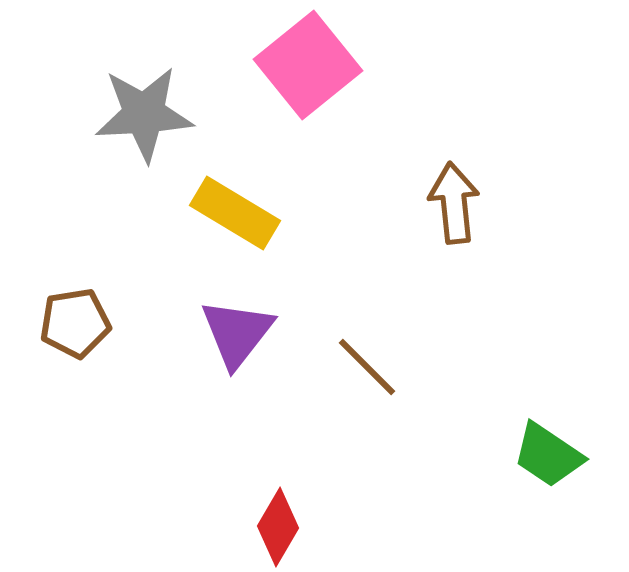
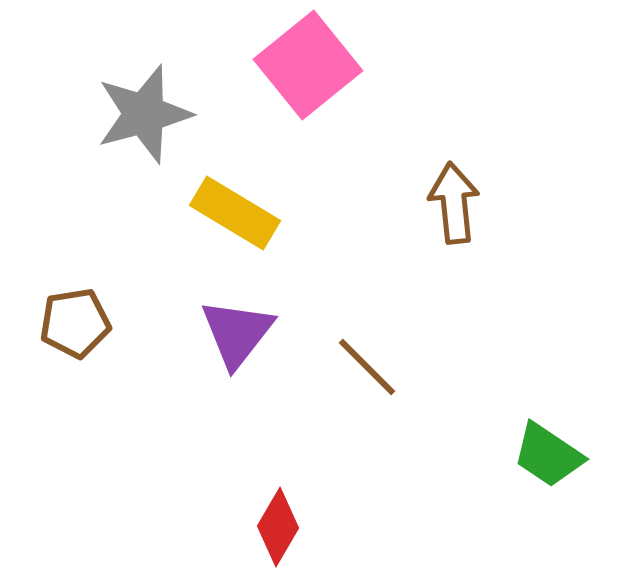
gray star: rotated 12 degrees counterclockwise
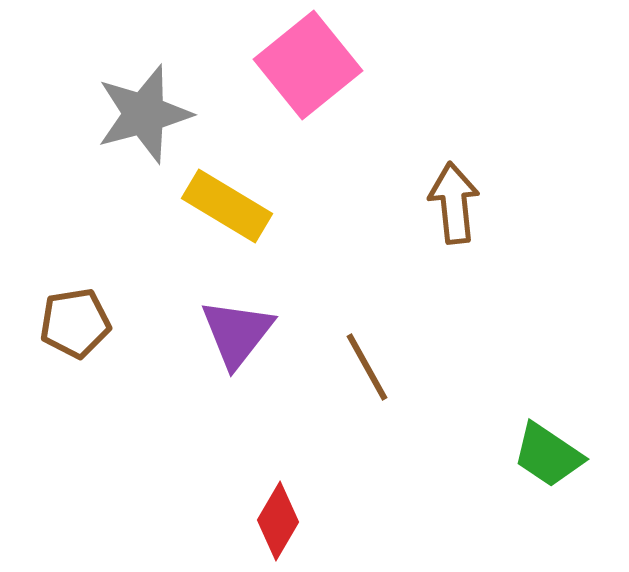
yellow rectangle: moved 8 px left, 7 px up
brown line: rotated 16 degrees clockwise
red diamond: moved 6 px up
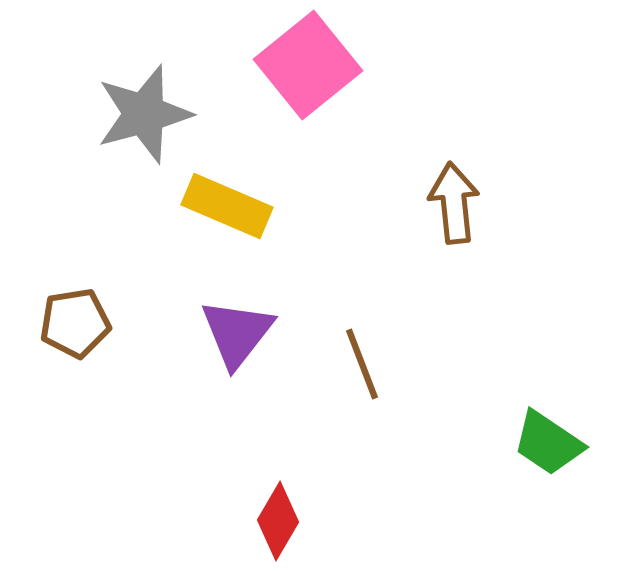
yellow rectangle: rotated 8 degrees counterclockwise
brown line: moved 5 px left, 3 px up; rotated 8 degrees clockwise
green trapezoid: moved 12 px up
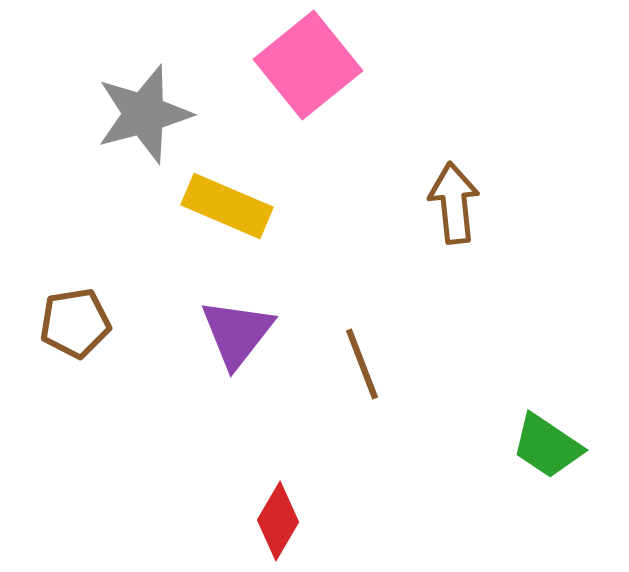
green trapezoid: moved 1 px left, 3 px down
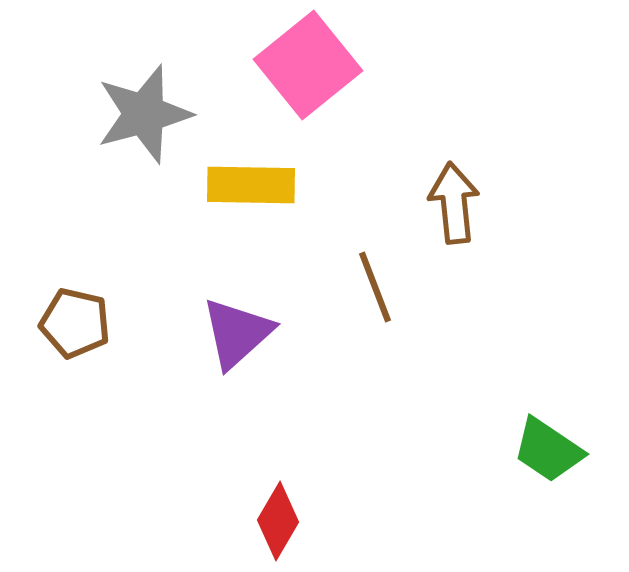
yellow rectangle: moved 24 px right, 21 px up; rotated 22 degrees counterclockwise
brown pentagon: rotated 22 degrees clockwise
purple triangle: rotated 10 degrees clockwise
brown line: moved 13 px right, 77 px up
green trapezoid: moved 1 px right, 4 px down
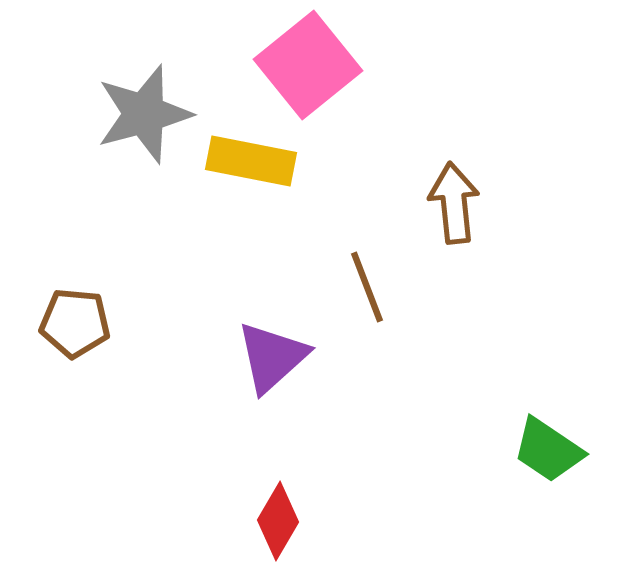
yellow rectangle: moved 24 px up; rotated 10 degrees clockwise
brown line: moved 8 px left
brown pentagon: rotated 8 degrees counterclockwise
purple triangle: moved 35 px right, 24 px down
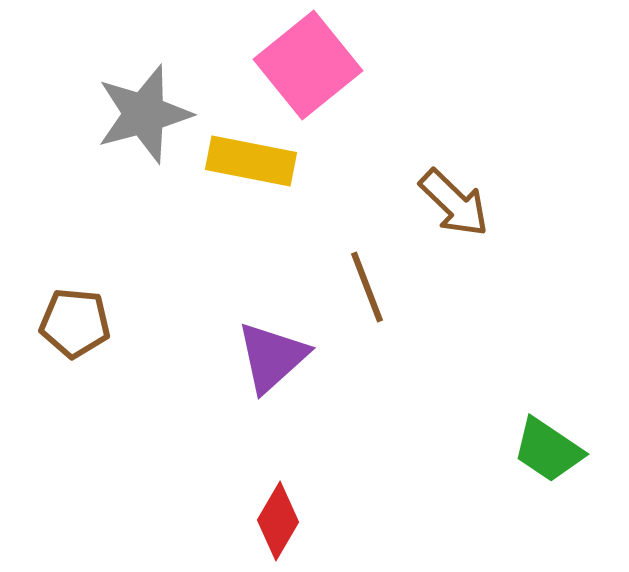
brown arrow: rotated 140 degrees clockwise
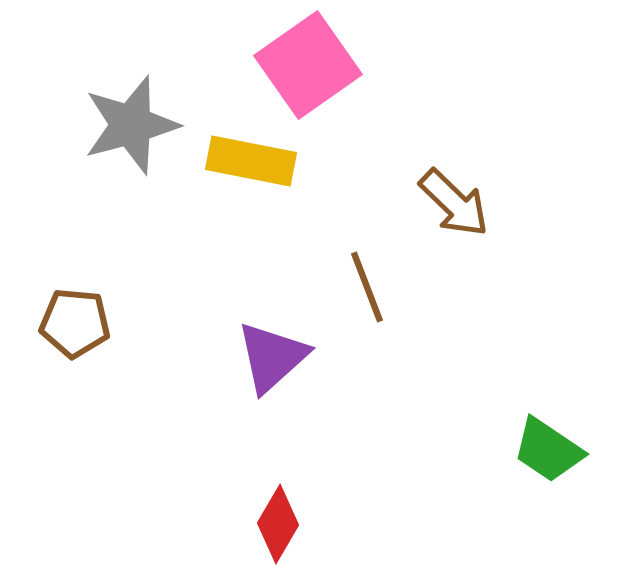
pink square: rotated 4 degrees clockwise
gray star: moved 13 px left, 11 px down
red diamond: moved 3 px down
